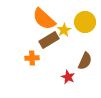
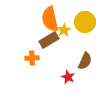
orange semicircle: moved 6 px right; rotated 35 degrees clockwise
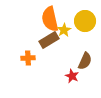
yellow circle: moved 1 px up
orange cross: moved 4 px left
red star: moved 4 px right, 1 px up
